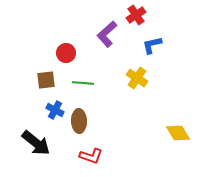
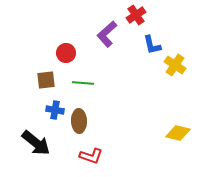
blue L-shape: rotated 90 degrees counterclockwise
yellow cross: moved 38 px right, 13 px up
blue cross: rotated 18 degrees counterclockwise
yellow diamond: rotated 45 degrees counterclockwise
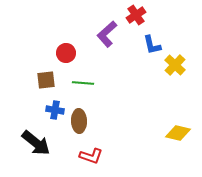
yellow cross: rotated 10 degrees clockwise
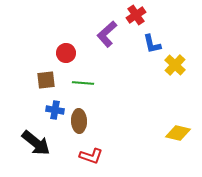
blue L-shape: moved 1 px up
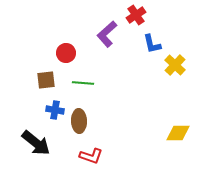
yellow diamond: rotated 15 degrees counterclockwise
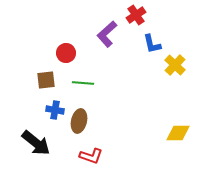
brown ellipse: rotated 15 degrees clockwise
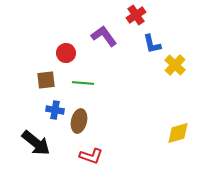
purple L-shape: moved 3 px left, 2 px down; rotated 96 degrees clockwise
yellow diamond: rotated 15 degrees counterclockwise
